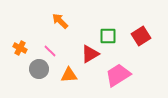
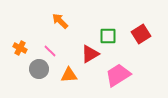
red square: moved 2 px up
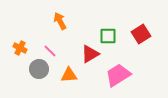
orange arrow: rotated 18 degrees clockwise
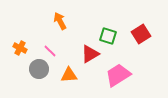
green square: rotated 18 degrees clockwise
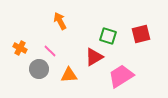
red square: rotated 18 degrees clockwise
red triangle: moved 4 px right, 3 px down
pink trapezoid: moved 3 px right, 1 px down
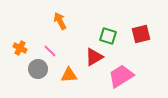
gray circle: moved 1 px left
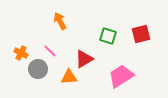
orange cross: moved 1 px right, 5 px down
red triangle: moved 10 px left, 2 px down
orange triangle: moved 2 px down
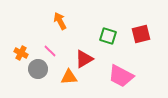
pink trapezoid: rotated 120 degrees counterclockwise
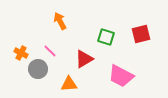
green square: moved 2 px left, 1 px down
orange triangle: moved 7 px down
